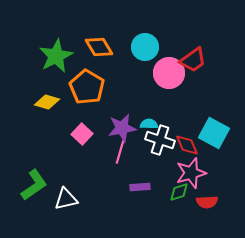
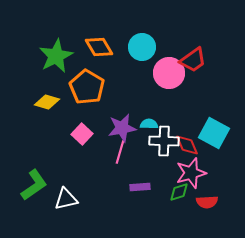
cyan circle: moved 3 px left
white cross: moved 4 px right, 1 px down; rotated 16 degrees counterclockwise
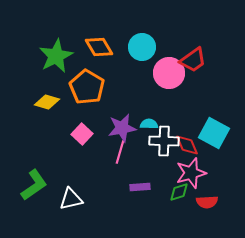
white triangle: moved 5 px right
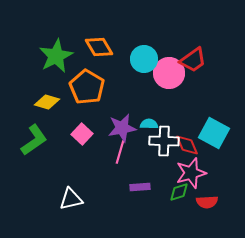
cyan circle: moved 2 px right, 12 px down
green L-shape: moved 45 px up
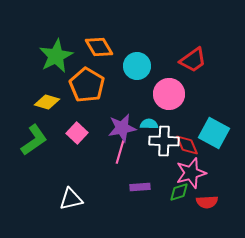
cyan circle: moved 7 px left, 7 px down
pink circle: moved 21 px down
orange pentagon: moved 2 px up
pink square: moved 5 px left, 1 px up
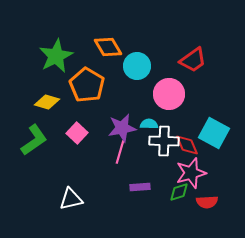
orange diamond: moved 9 px right
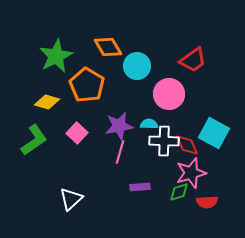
purple star: moved 3 px left, 2 px up
white triangle: rotated 30 degrees counterclockwise
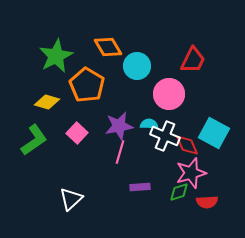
red trapezoid: rotated 28 degrees counterclockwise
white cross: moved 1 px right, 5 px up; rotated 20 degrees clockwise
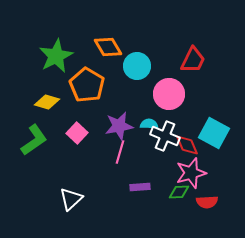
green diamond: rotated 15 degrees clockwise
